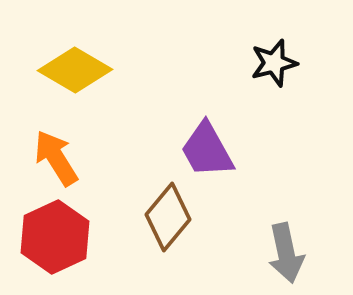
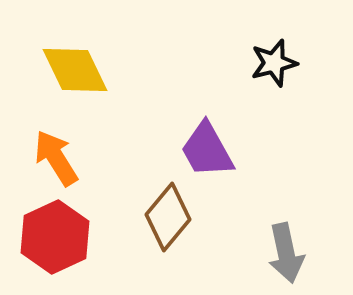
yellow diamond: rotated 34 degrees clockwise
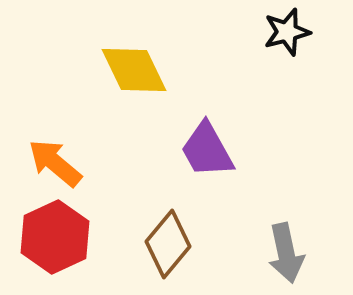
black star: moved 13 px right, 31 px up
yellow diamond: moved 59 px right
orange arrow: moved 1 px left, 5 px down; rotated 18 degrees counterclockwise
brown diamond: moved 27 px down
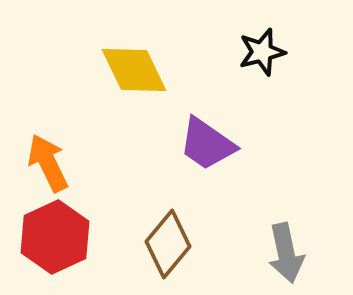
black star: moved 25 px left, 20 px down
purple trapezoid: moved 6 px up; rotated 26 degrees counterclockwise
orange arrow: moved 7 px left; rotated 24 degrees clockwise
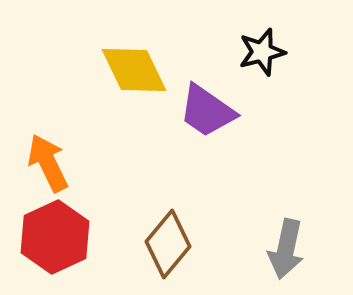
purple trapezoid: moved 33 px up
gray arrow: moved 4 px up; rotated 24 degrees clockwise
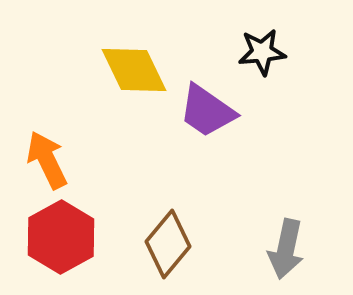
black star: rotated 9 degrees clockwise
orange arrow: moved 1 px left, 3 px up
red hexagon: moved 6 px right; rotated 4 degrees counterclockwise
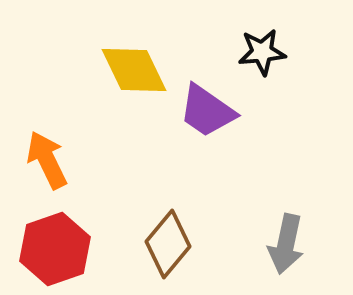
red hexagon: moved 6 px left, 12 px down; rotated 10 degrees clockwise
gray arrow: moved 5 px up
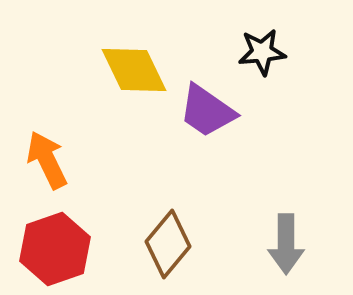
gray arrow: rotated 12 degrees counterclockwise
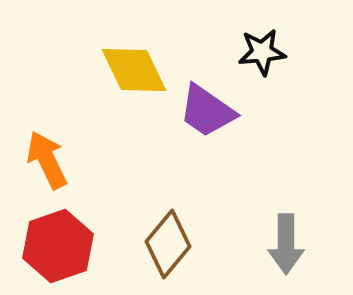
red hexagon: moved 3 px right, 3 px up
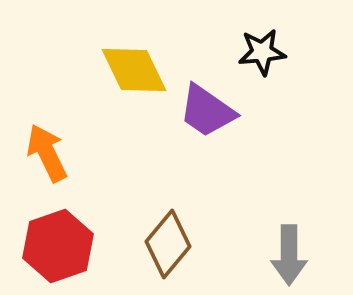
orange arrow: moved 7 px up
gray arrow: moved 3 px right, 11 px down
